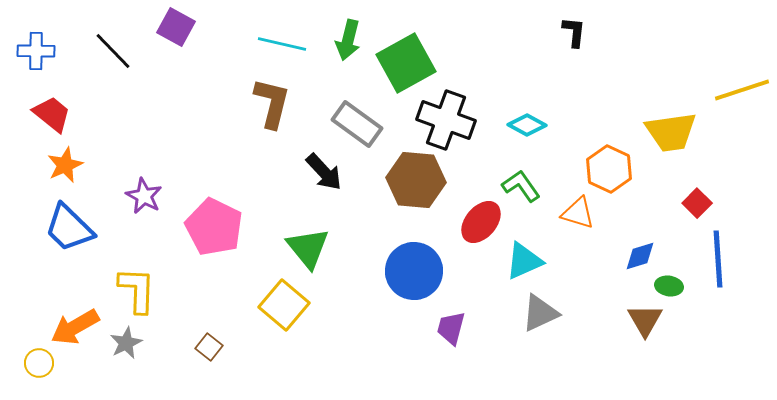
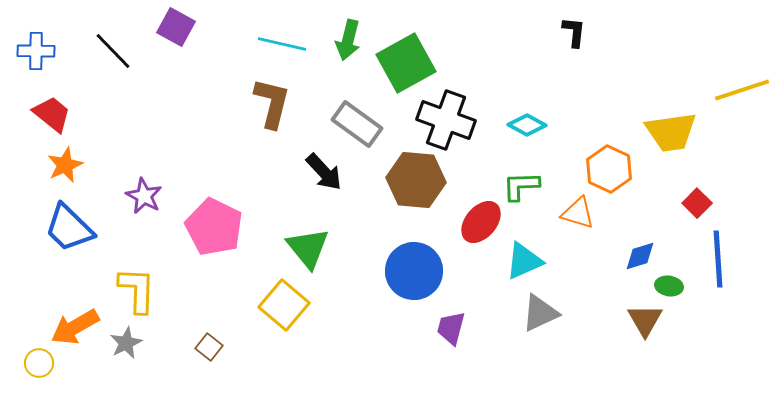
green L-shape: rotated 57 degrees counterclockwise
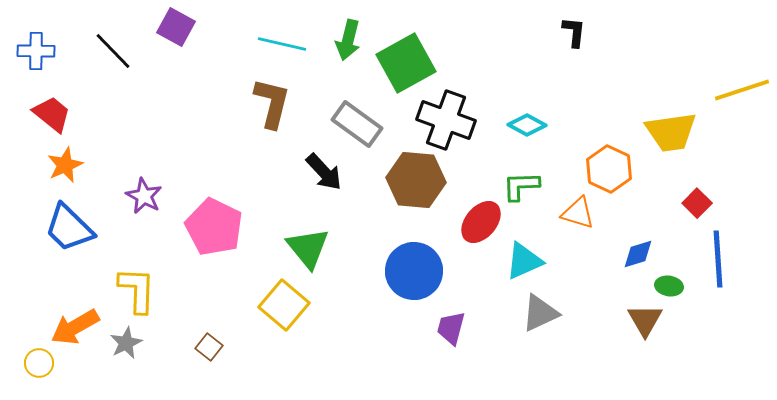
blue diamond: moved 2 px left, 2 px up
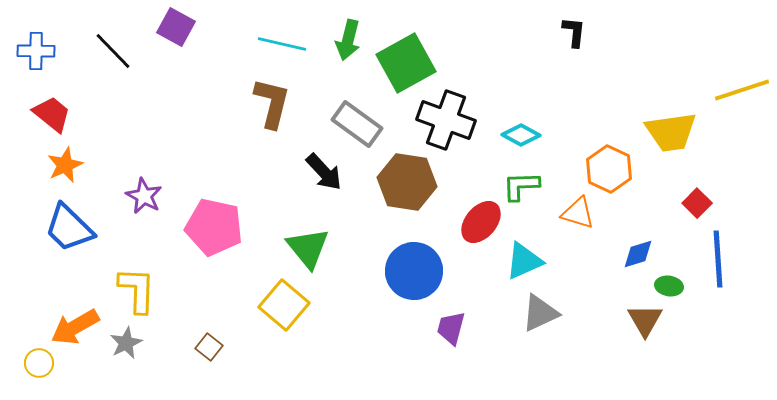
cyan diamond: moved 6 px left, 10 px down
brown hexagon: moved 9 px left, 2 px down; rotated 4 degrees clockwise
pink pentagon: rotated 14 degrees counterclockwise
